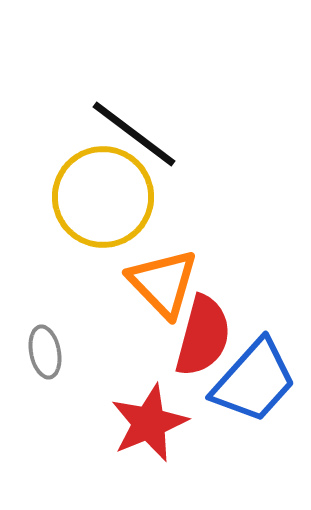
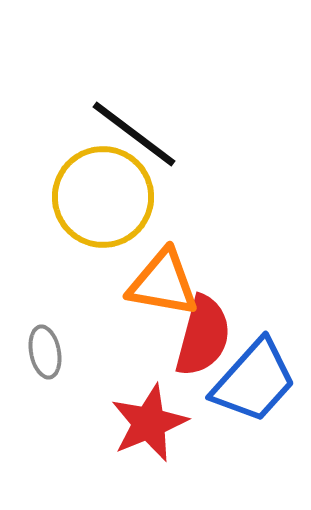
orange triangle: rotated 36 degrees counterclockwise
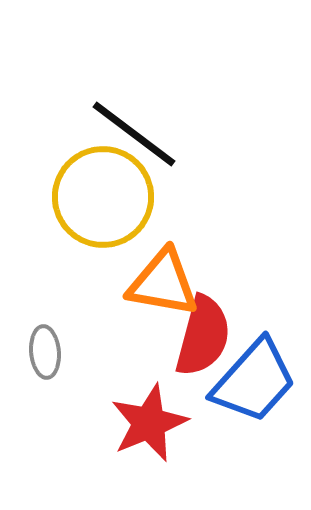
gray ellipse: rotated 6 degrees clockwise
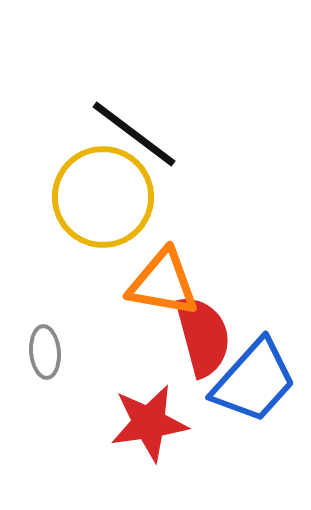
red semicircle: rotated 30 degrees counterclockwise
red star: rotated 14 degrees clockwise
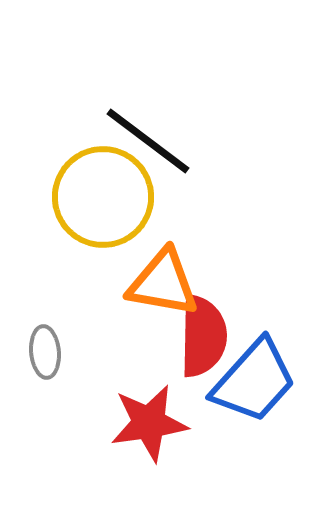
black line: moved 14 px right, 7 px down
red semicircle: rotated 16 degrees clockwise
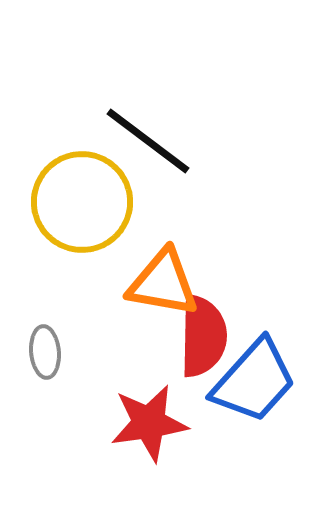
yellow circle: moved 21 px left, 5 px down
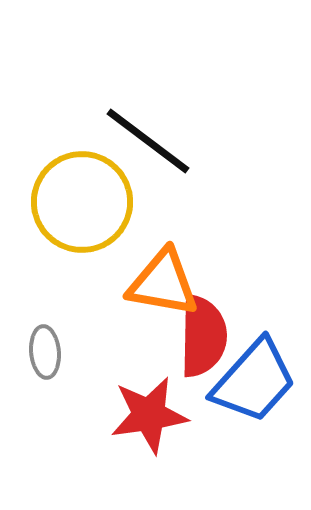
red star: moved 8 px up
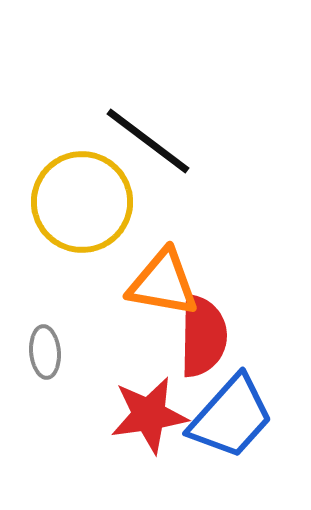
blue trapezoid: moved 23 px left, 36 px down
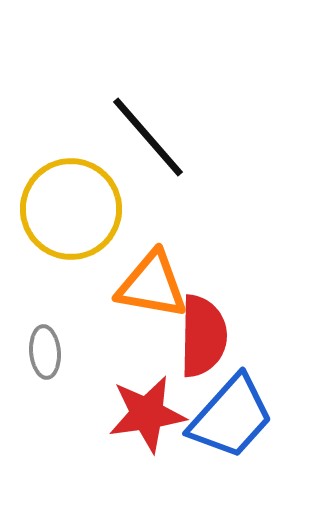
black line: moved 4 px up; rotated 12 degrees clockwise
yellow circle: moved 11 px left, 7 px down
orange triangle: moved 11 px left, 2 px down
red star: moved 2 px left, 1 px up
